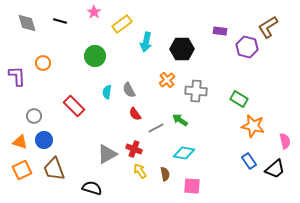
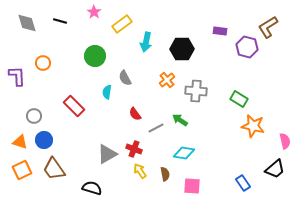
gray semicircle: moved 4 px left, 12 px up
blue rectangle: moved 6 px left, 22 px down
brown trapezoid: rotated 15 degrees counterclockwise
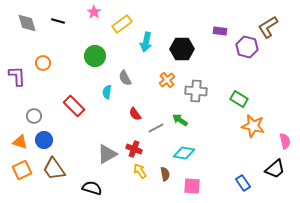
black line: moved 2 px left
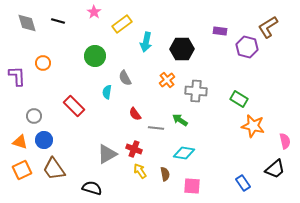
gray line: rotated 35 degrees clockwise
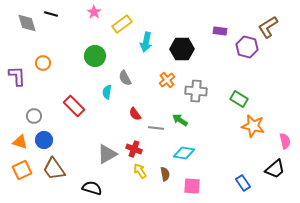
black line: moved 7 px left, 7 px up
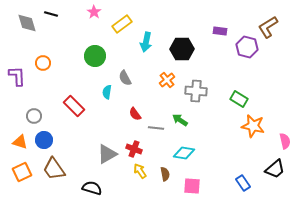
orange square: moved 2 px down
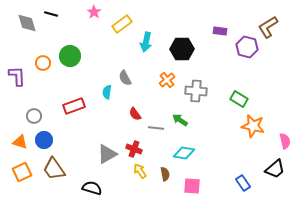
green circle: moved 25 px left
red rectangle: rotated 65 degrees counterclockwise
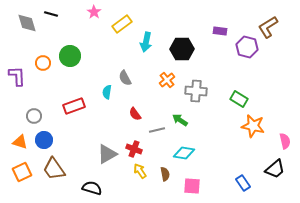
gray line: moved 1 px right, 2 px down; rotated 21 degrees counterclockwise
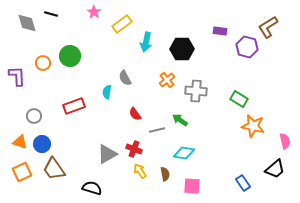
blue circle: moved 2 px left, 4 px down
